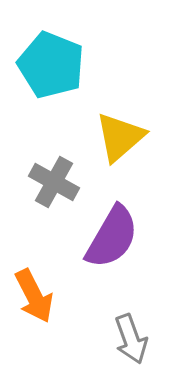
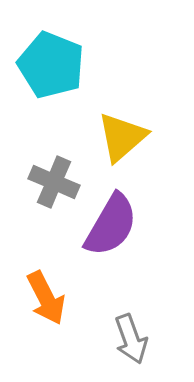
yellow triangle: moved 2 px right
gray cross: rotated 6 degrees counterclockwise
purple semicircle: moved 1 px left, 12 px up
orange arrow: moved 12 px right, 2 px down
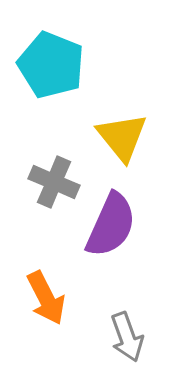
yellow triangle: rotated 28 degrees counterclockwise
purple semicircle: rotated 6 degrees counterclockwise
gray arrow: moved 4 px left, 2 px up
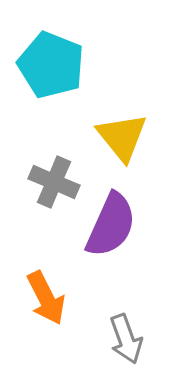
gray arrow: moved 1 px left, 2 px down
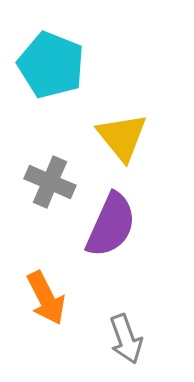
gray cross: moved 4 px left
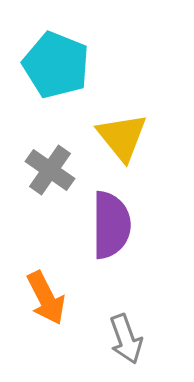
cyan pentagon: moved 5 px right
gray cross: moved 12 px up; rotated 12 degrees clockwise
purple semicircle: rotated 24 degrees counterclockwise
